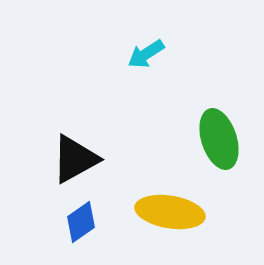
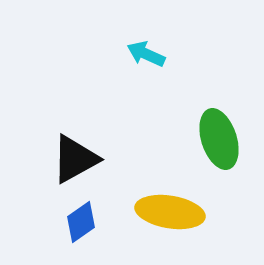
cyan arrow: rotated 57 degrees clockwise
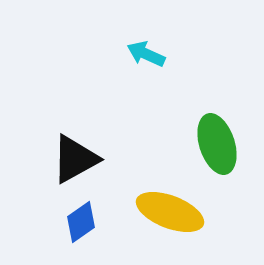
green ellipse: moved 2 px left, 5 px down
yellow ellipse: rotated 12 degrees clockwise
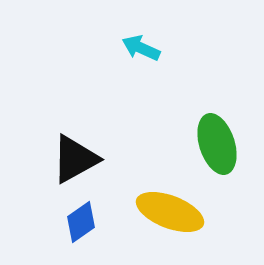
cyan arrow: moved 5 px left, 6 px up
